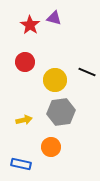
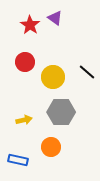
purple triangle: moved 1 px right; rotated 21 degrees clockwise
black line: rotated 18 degrees clockwise
yellow circle: moved 2 px left, 3 px up
gray hexagon: rotated 8 degrees clockwise
blue rectangle: moved 3 px left, 4 px up
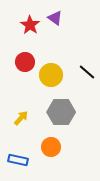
yellow circle: moved 2 px left, 2 px up
yellow arrow: moved 3 px left, 2 px up; rotated 35 degrees counterclockwise
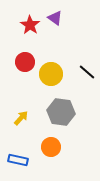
yellow circle: moved 1 px up
gray hexagon: rotated 8 degrees clockwise
